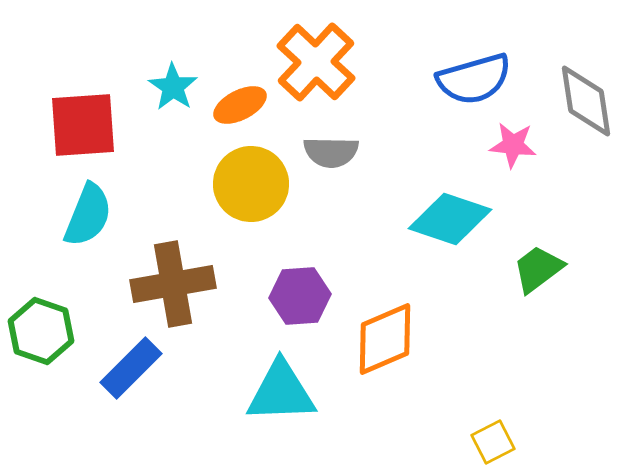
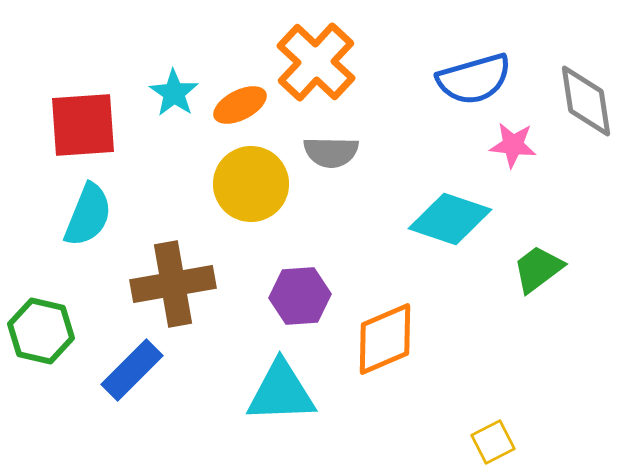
cyan star: moved 1 px right, 6 px down
green hexagon: rotated 6 degrees counterclockwise
blue rectangle: moved 1 px right, 2 px down
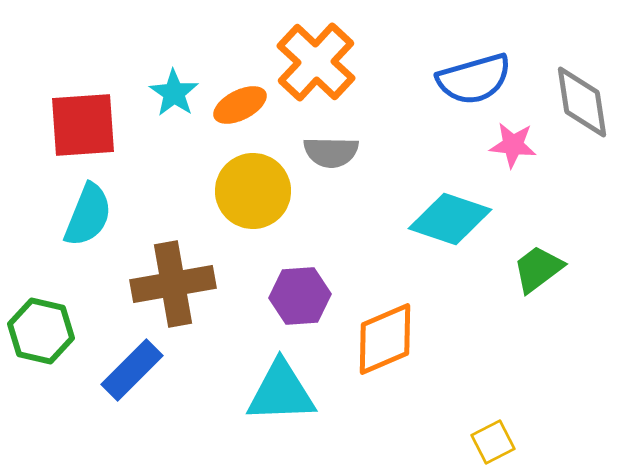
gray diamond: moved 4 px left, 1 px down
yellow circle: moved 2 px right, 7 px down
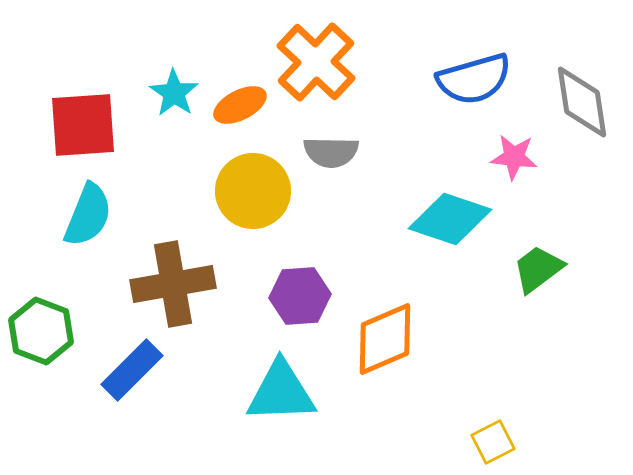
pink star: moved 1 px right, 12 px down
green hexagon: rotated 8 degrees clockwise
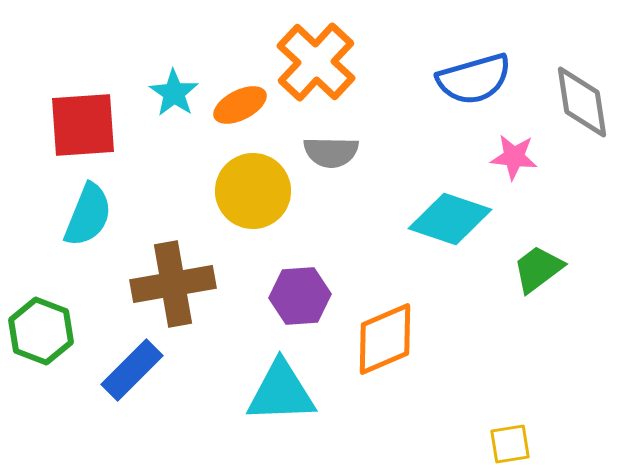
yellow square: moved 17 px right, 2 px down; rotated 18 degrees clockwise
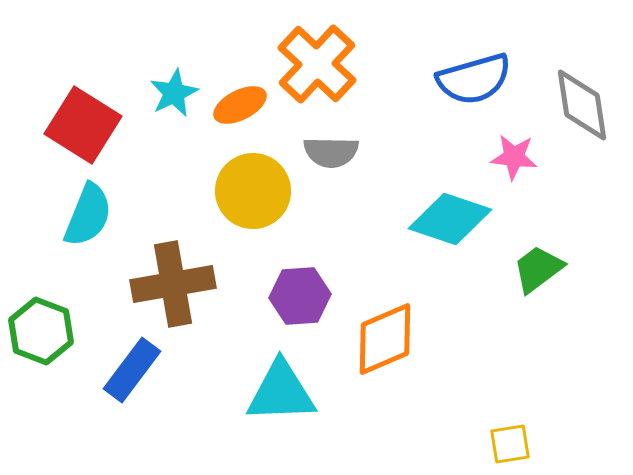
orange cross: moved 1 px right, 2 px down
cyan star: rotated 12 degrees clockwise
gray diamond: moved 3 px down
red square: rotated 36 degrees clockwise
blue rectangle: rotated 8 degrees counterclockwise
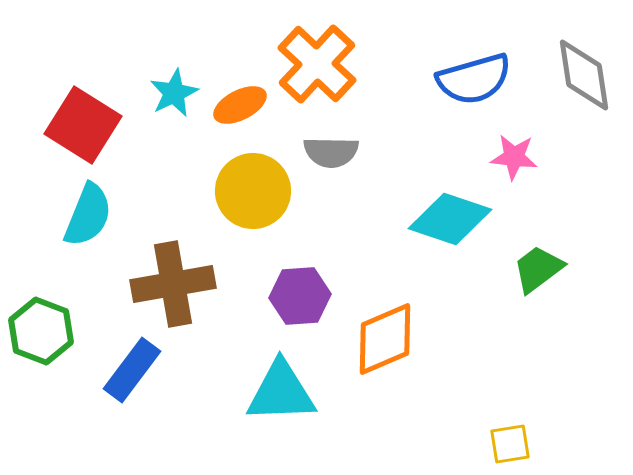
gray diamond: moved 2 px right, 30 px up
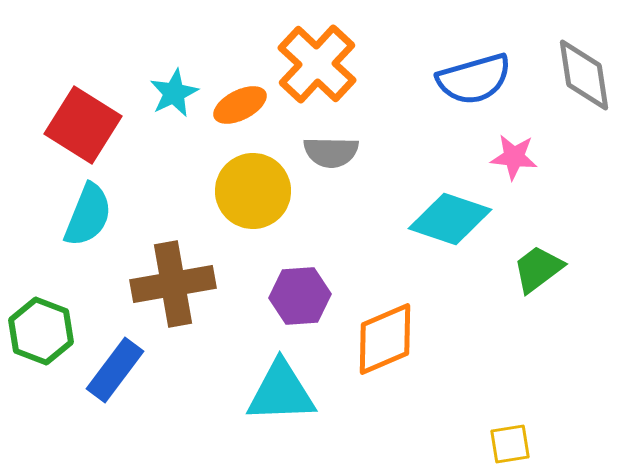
blue rectangle: moved 17 px left
